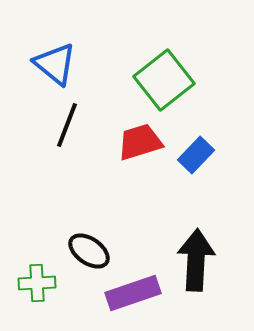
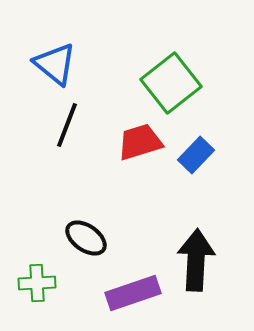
green square: moved 7 px right, 3 px down
black ellipse: moved 3 px left, 13 px up
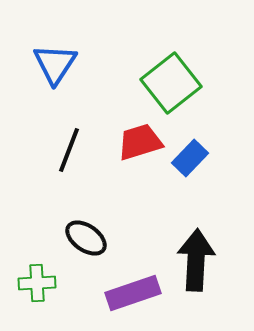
blue triangle: rotated 24 degrees clockwise
black line: moved 2 px right, 25 px down
blue rectangle: moved 6 px left, 3 px down
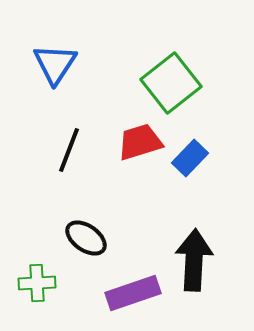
black arrow: moved 2 px left
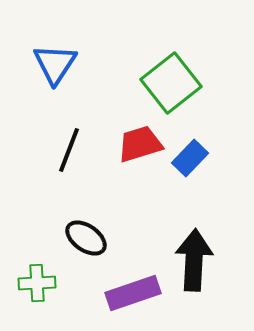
red trapezoid: moved 2 px down
